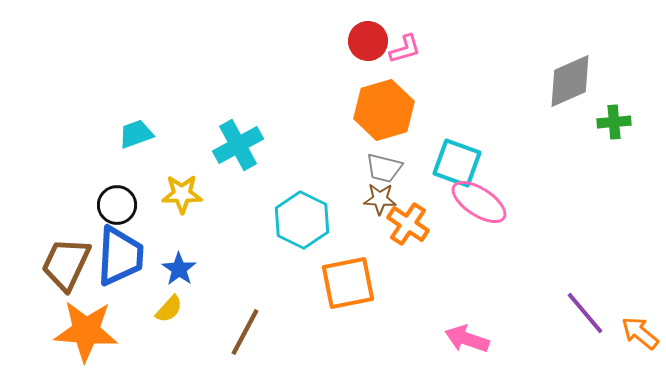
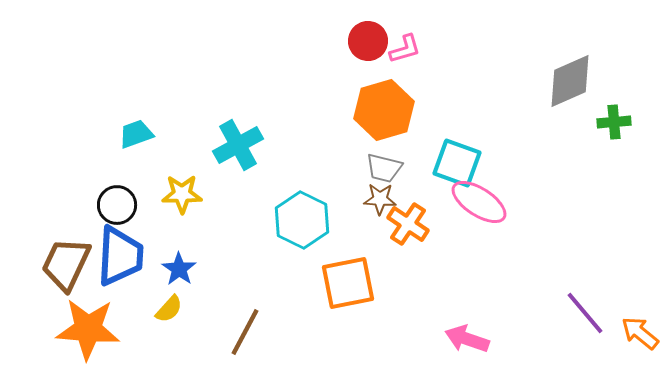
orange star: moved 2 px right, 2 px up
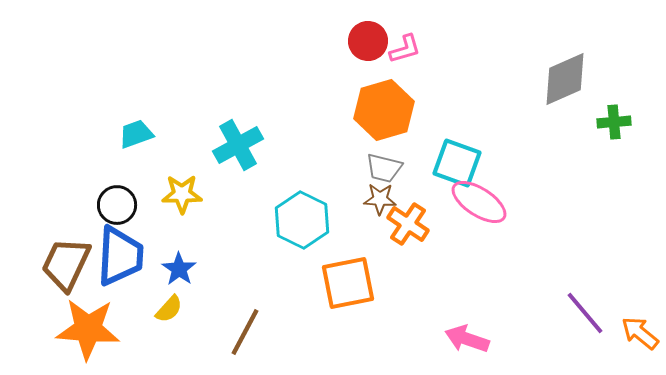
gray diamond: moved 5 px left, 2 px up
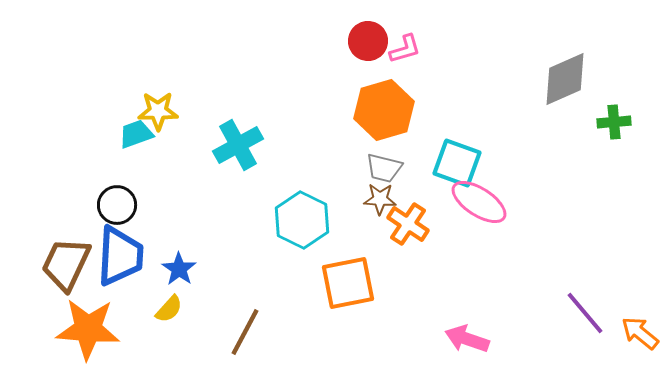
yellow star: moved 24 px left, 83 px up
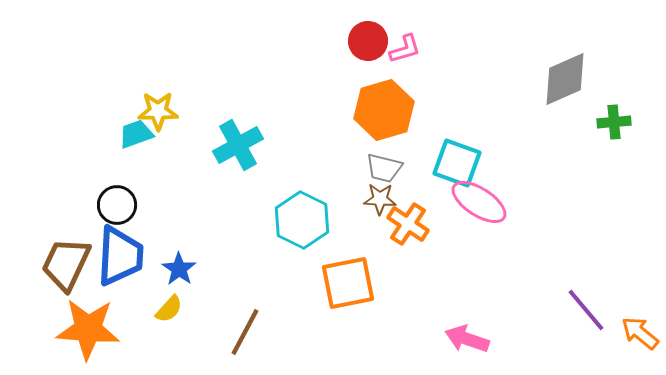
purple line: moved 1 px right, 3 px up
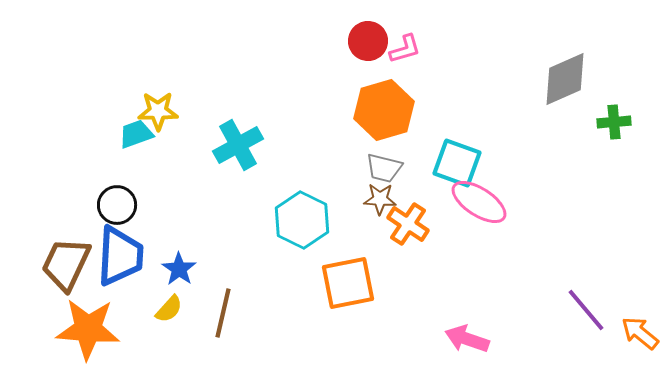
brown line: moved 22 px left, 19 px up; rotated 15 degrees counterclockwise
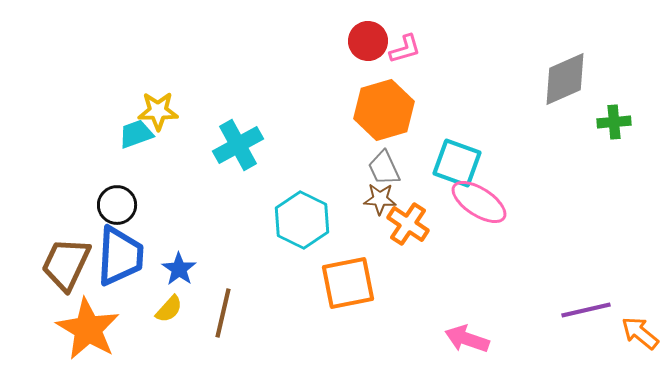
gray trapezoid: rotated 51 degrees clockwise
purple line: rotated 63 degrees counterclockwise
orange star: rotated 26 degrees clockwise
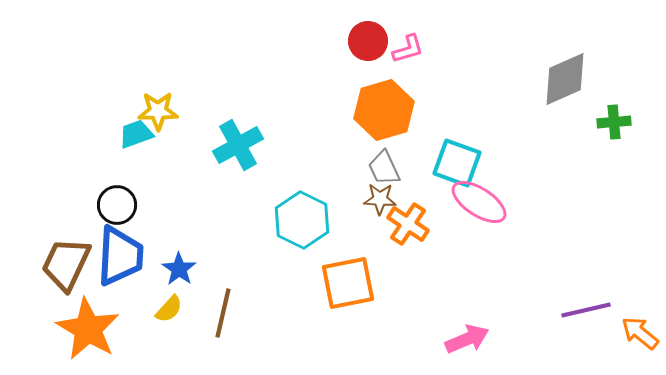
pink L-shape: moved 3 px right
pink arrow: rotated 138 degrees clockwise
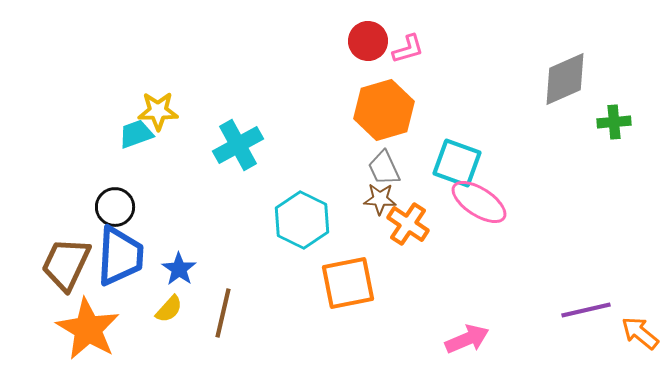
black circle: moved 2 px left, 2 px down
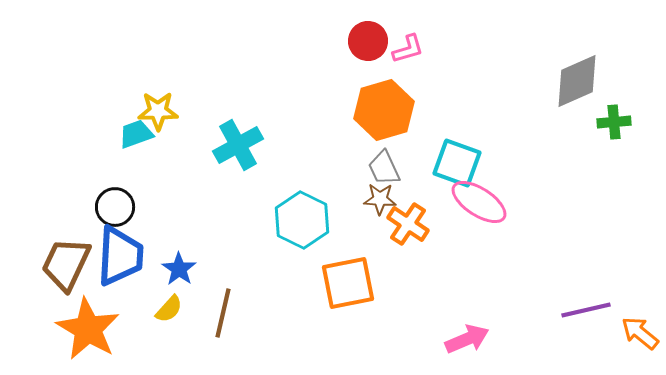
gray diamond: moved 12 px right, 2 px down
